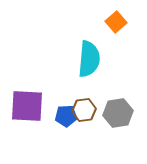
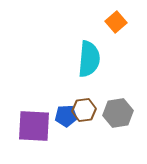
purple square: moved 7 px right, 20 px down
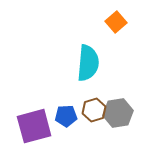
cyan semicircle: moved 1 px left, 4 px down
brown hexagon: moved 10 px right; rotated 10 degrees counterclockwise
purple square: rotated 18 degrees counterclockwise
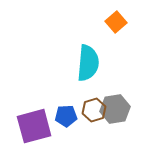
gray hexagon: moved 3 px left, 4 px up
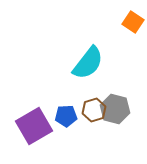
orange square: moved 17 px right; rotated 15 degrees counterclockwise
cyan semicircle: rotated 33 degrees clockwise
gray hexagon: rotated 24 degrees clockwise
purple square: rotated 15 degrees counterclockwise
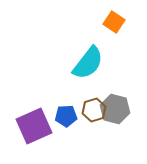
orange square: moved 19 px left
purple square: rotated 6 degrees clockwise
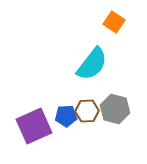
cyan semicircle: moved 4 px right, 1 px down
brown hexagon: moved 7 px left, 1 px down; rotated 15 degrees clockwise
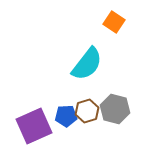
cyan semicircle: moved 5 px left
brown hexagon: rotated 15 degrees counterclockwise
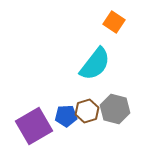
cyan semicircle: moved 8 px right
purple square: rotated 6 degrees counterclockwise
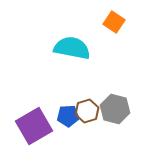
cyan semicircle: moved 23 px left, 16 px up; rotated 117 degrees counterclockwise
blue pentagon: moved 2 px right
